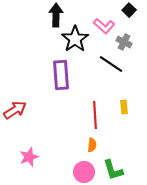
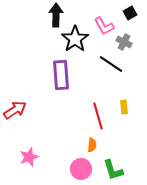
black square: moved 1 px right, 3 px down; rotated 16 degrees clockwise
pink L-shape: rotated 20 degrees clockwise
red line: moved 3 px right, 1 px down; rotated 12 degrees counterclockwise
pink circle: moved 3 px left, 3 px up
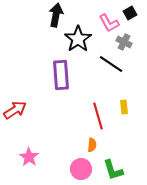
black arrow: rotated 10 degrees clockwise
pink L-shape: moved 5 px right, 3 px up
black star: moved 3 px right
pink star: rotated 18 degrees counterclockwise
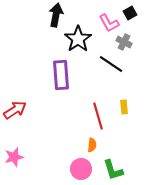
pink star: moved 15 px left; rotated 24 degrees clockwise
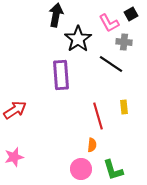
black square: moved 1 px right, 1 px down
gray cross: rotated 21 degrees counterclockwise
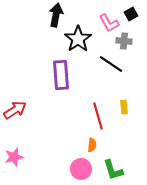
gray cross: moved 1 px up
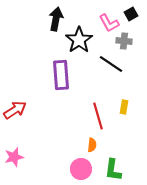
black arrow: moved 4 px down
black star: moved 1 px right, 1 px down
yellow rectangle: rotated 16 degrees clockwise
green L-shape: rotated 25 degrees clockwise
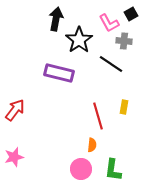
purple rectangle: moved 2 px left, 2 px up; rotated 72 degrees counterclockwise
red arrow: rotated 20 degrees counterclockwise
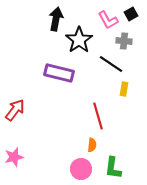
pink L-shape: moved 1 px left, 3 px up
yellow rectangle: moved 18 px up
green L-shape: moved 2 px up
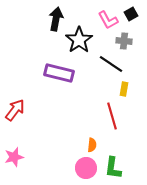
red line: moved 14 px right
pink circle: moved 5 px right, 1 px up
